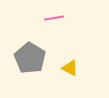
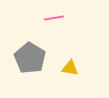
yellow triangle: rotated 18 degrees counterclockwise
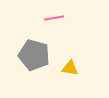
gray pentagon: moved 4 px right, 3 px up; rotated 16 degrees counterclockwise
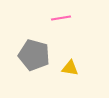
pink line: moved 7 px right
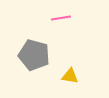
yellow triangle: moved 8 px down
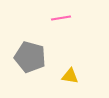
gray pentagon: moved 4 px left, 2 px down
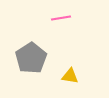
gray pentagon: moved 1 px right, 1 px down; rotated 24 degrees clockwise
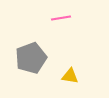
gray pentagon: rotated 12 degrees clockwise
